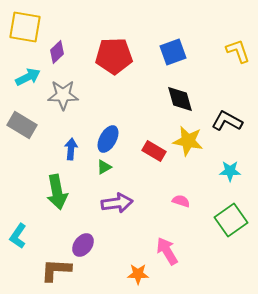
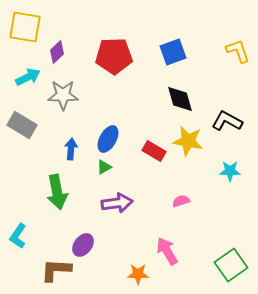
pink semicircle: rotated 36 degrees counterclockwise
green square: moved 45 px down
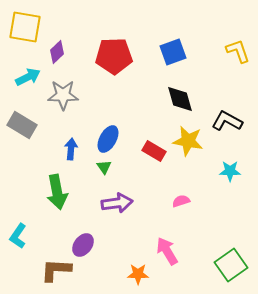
green triangle: rotated 35 degrees counterclockwise
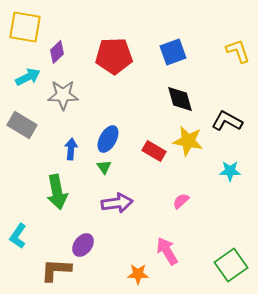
pink semicircle: rotated 24 degrees counterclockwise
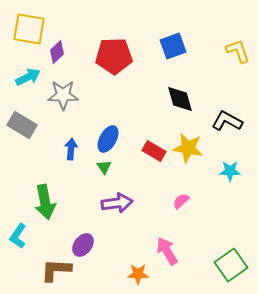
yellow square: moved 4 px right, 2 px down
blue square: moved 6 px up
yellow star: moved 7 px down
green arrow: moved 12 px left, 10 px down
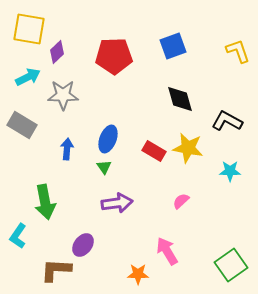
blue ellipse: rotated 8 degrees counterclockwise
blue arrow: moved 4 px left
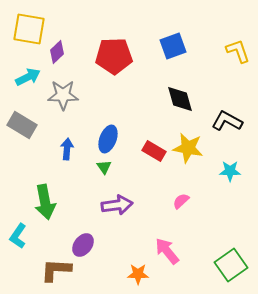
purple arrow: moved 2 px down
pink arrow: rotated 8 degrees counterclockwise
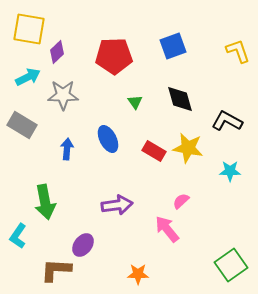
blue ellipse: rotated 48 degrees counterclockwise
green triangle: moved 31 px right, 65 px up
pink arrow: moved 22 px up
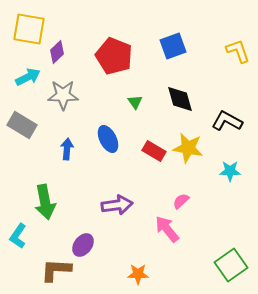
red pentagon: rotated 24 degrees clockwise
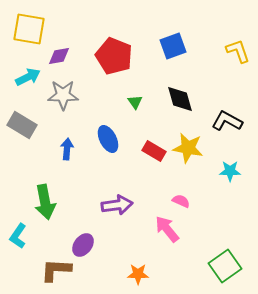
purple diamond: moved 2 px right, 4 px down; rotated 35 degrees clockwise
pink semicircle: rotated 66 degrees clockwise
green square: moved 6 px left, 1 px down
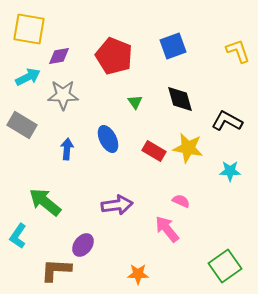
green arrow: rotated 140 degrees clockwise
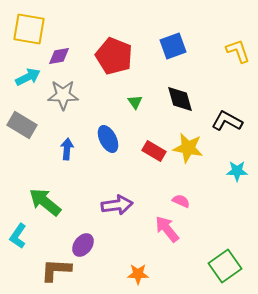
cyan star: moved 7 px right
